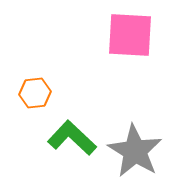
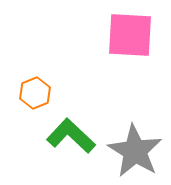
orange hexagon: rotated 16 degrees counterclockwise
green L-shape: moved 1 px left, 2 px up
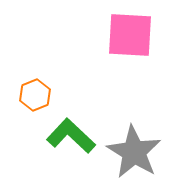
orange hexagon: moved 2 px down
gray star: moved 1 px left, 1 px down
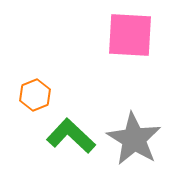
gray star: moved 13 px up
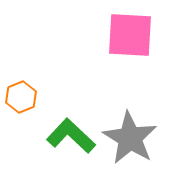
orange hexagon: moved 14 px left, 2 px down
gray star: moved 4 px left, 1 px up
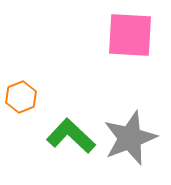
gray star: rotated 20 degrees clockwise
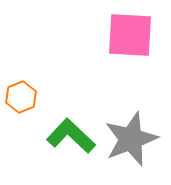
gray star: moved 1 px right, 1 px down
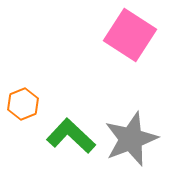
pink square: rotated 30 degrees clockwise
orange hexagon: moved 2 px right, 7 px down
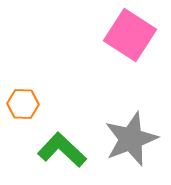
orange hexagon: rotated 24 degrees clockwise
green L-shape: moved 9 px left, 14 px down
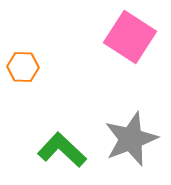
pink square: moved 2 px down
orange hexagon: moved 37 px up
